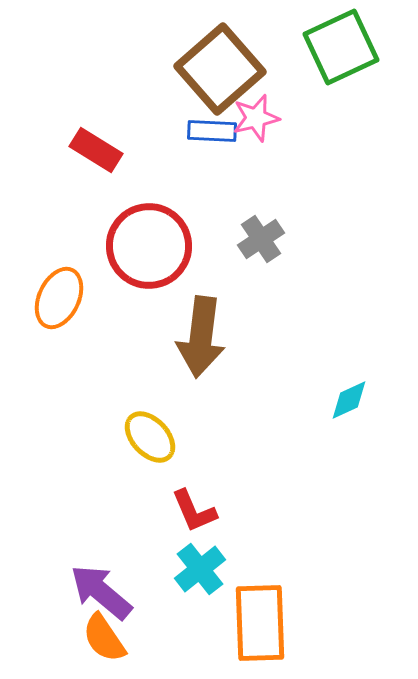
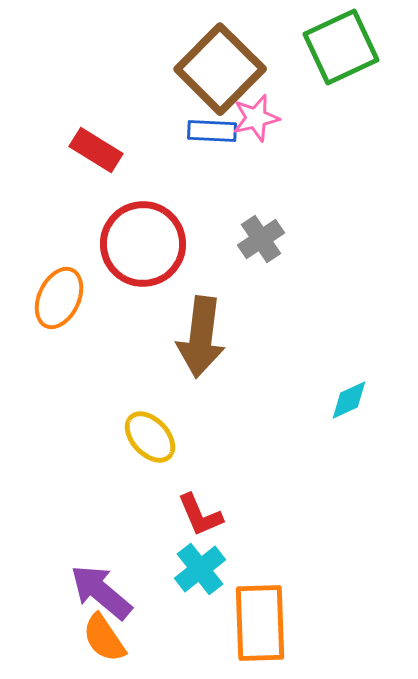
brown square: rotated 4 degrees counterclockwise
red circle: moved 6 px left, 2 px up
red L-shape: moved 6 px right, 4 px down
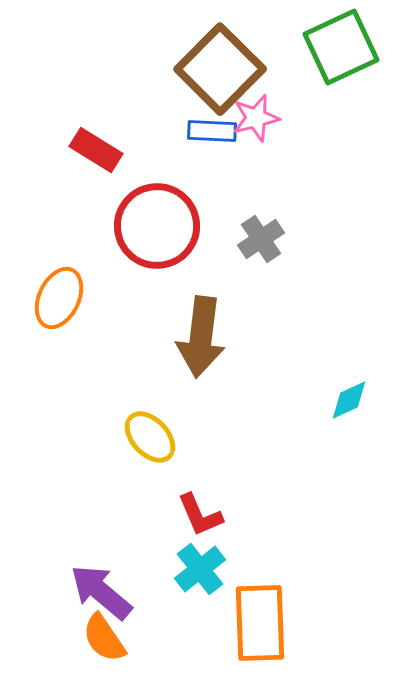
red circle: moved 14 px right, 18 px up
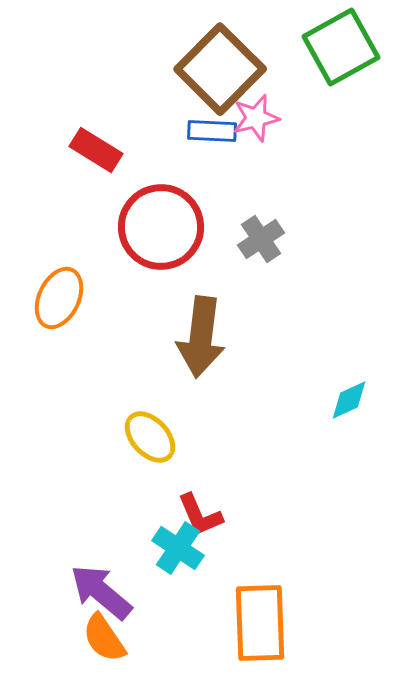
green square: rotated 4 degrees counterclockwise
red circle: moved 4 px right, 1 px down
cyan cross: moved 22 px left, 21 px up; rotated 18 degrees counterclockwise
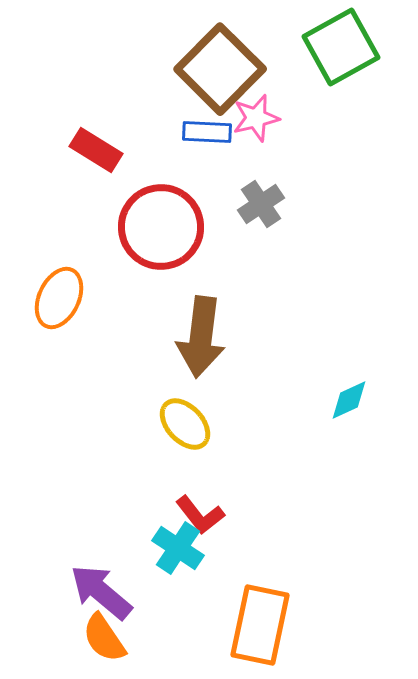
blue rectangle: moved 5 px left, 1 px down
gray cross: moved 35 px up
yellow ellipse: moved 35 px right, 13 px up
red L-shape: rotated 15 degrees counterclockwise
orange rectangle: moved 2 px down; rotated 14 degrees clockwise
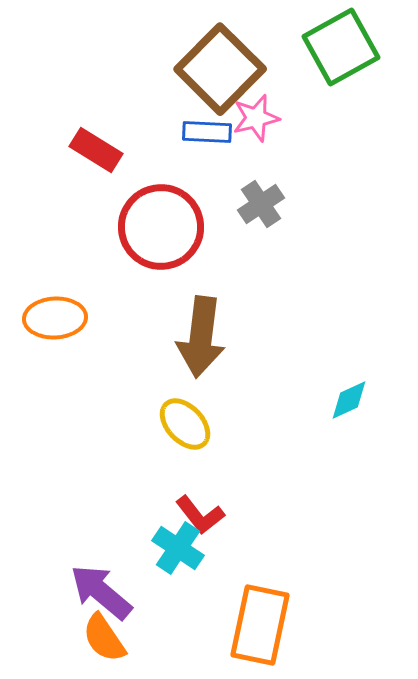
orange ellipse: moved 4 px left, 20 px down; rotated 62 degrees clockwise
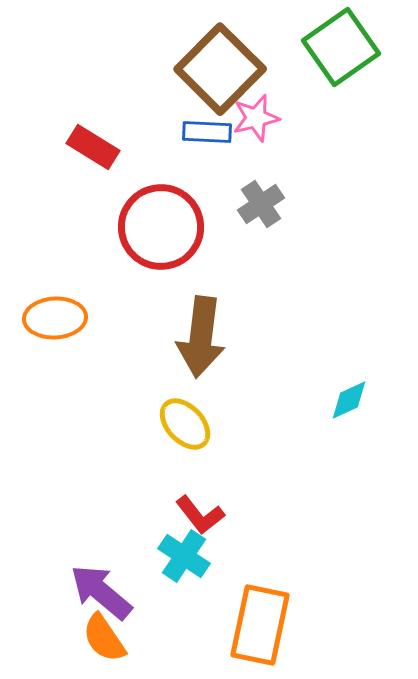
green square: rotated 6 degrees counterclockwise
red rectangle: moved 3 px left, 3 px up
cyan cross: moved 6 px right, 8 px down
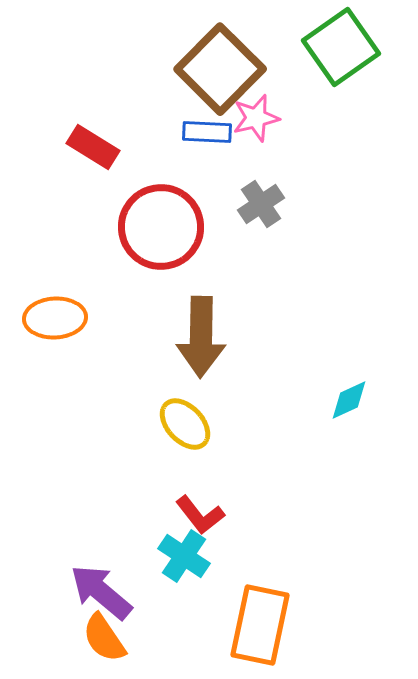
brown arrow: rotated 6 degrees counterclockwise
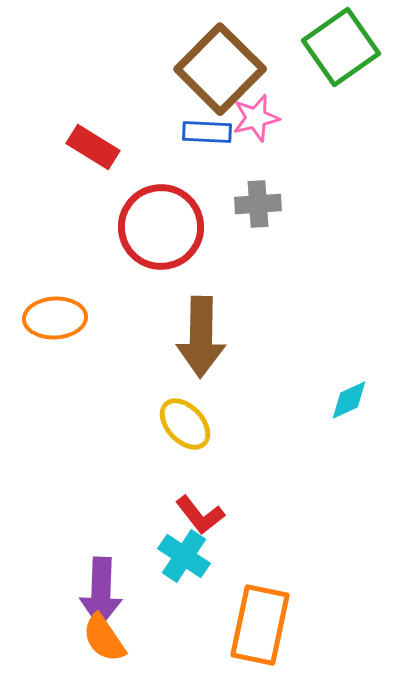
gray cross: moved 3 px left; rotated 30 degrees clockwise
purple arrow: rotated 128 degrees counterclockwise
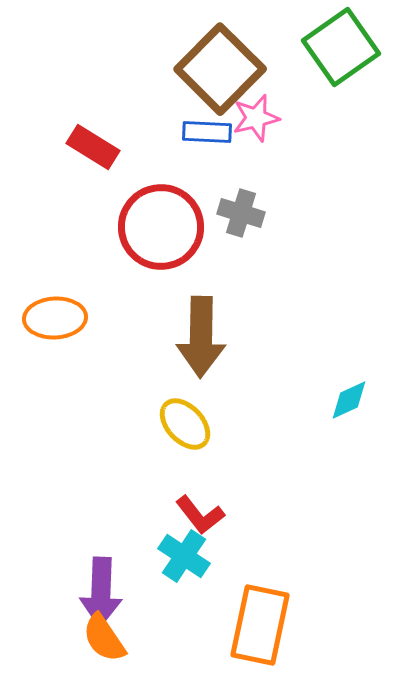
gray cross: moved 17 px left, 9 px down; rotated 21 degrees clockwise
